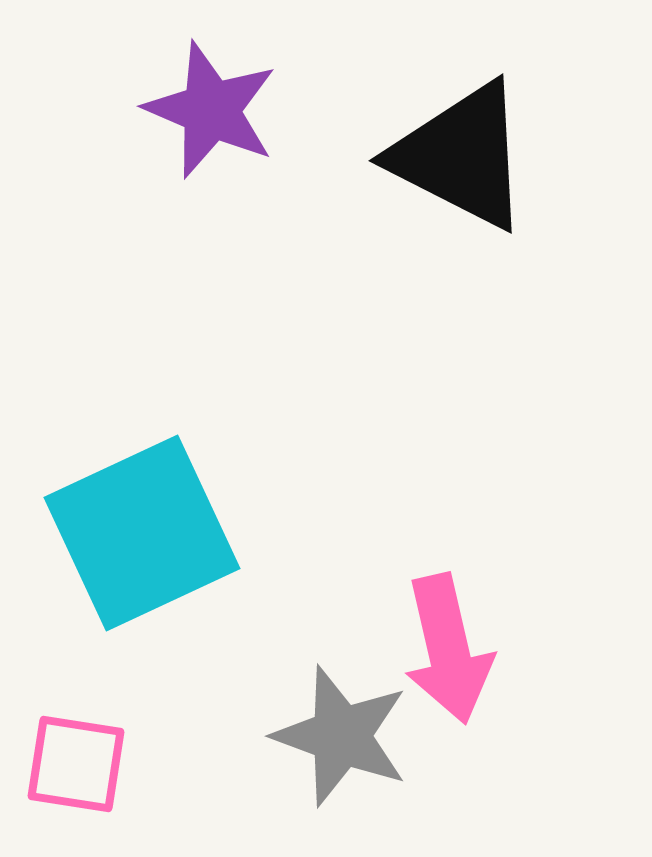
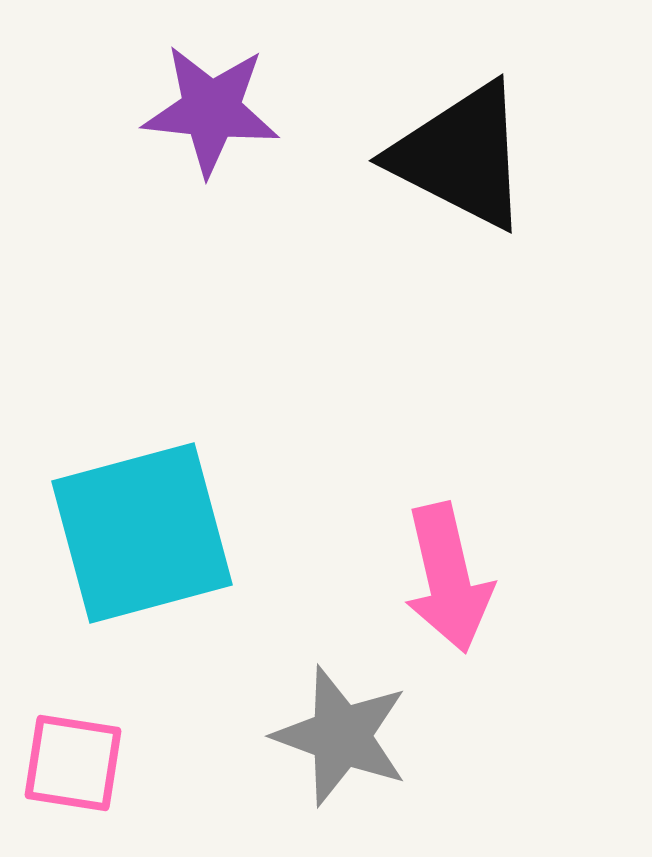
purple star: rotated 17 degrees counterclockwise
cyan square: rotated 10 degrees clockwise
pink arrow: moved 71 px up
pink square: moved 3 px left, 1 px up
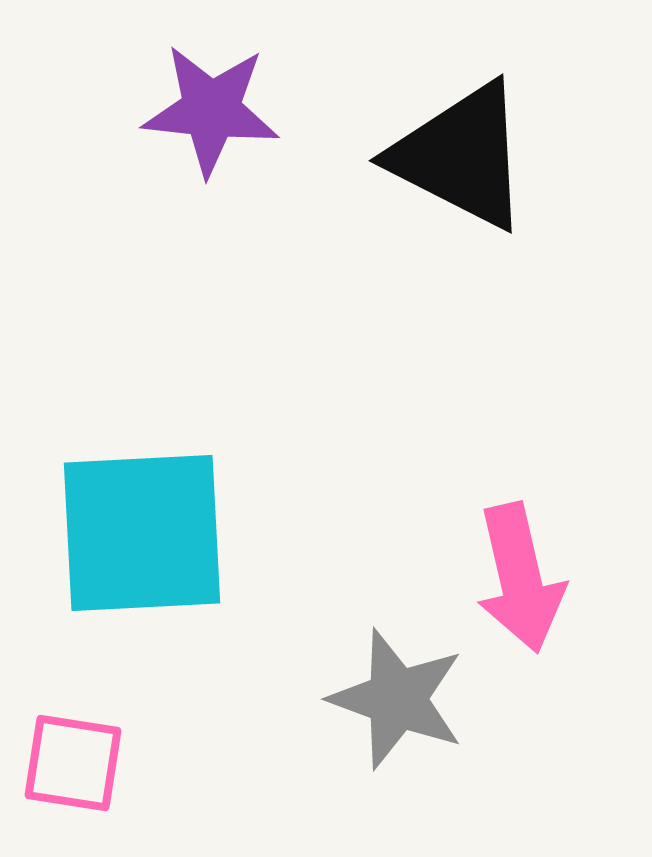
cyan square: rotated 12 degrees clockwise
pink arrow: moved 72 px right
gray star: moved 56 px right, 37 px up
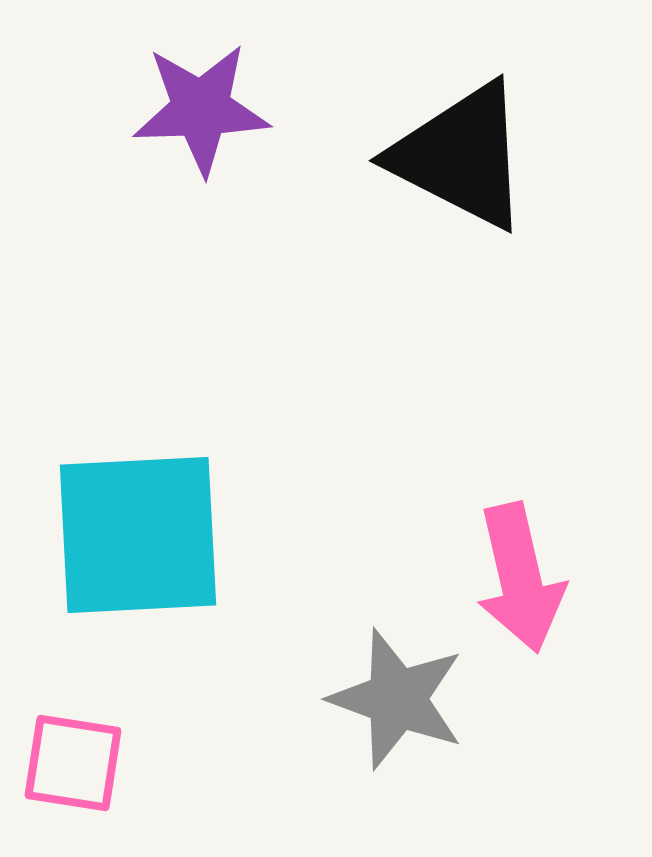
purple star: moved 10 px left, 1 px up; rotated 8 degrees counterclockwise
cyan square: moved 4 px left, 2 px down
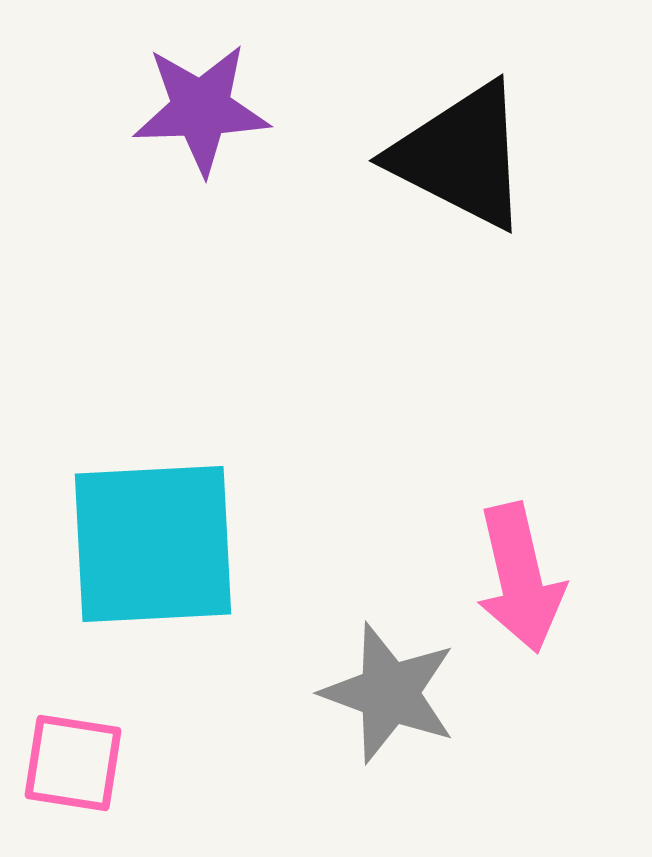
cyan square: moved 15 px right, 9 px down
gray star: moved 8 px left, 6 px up
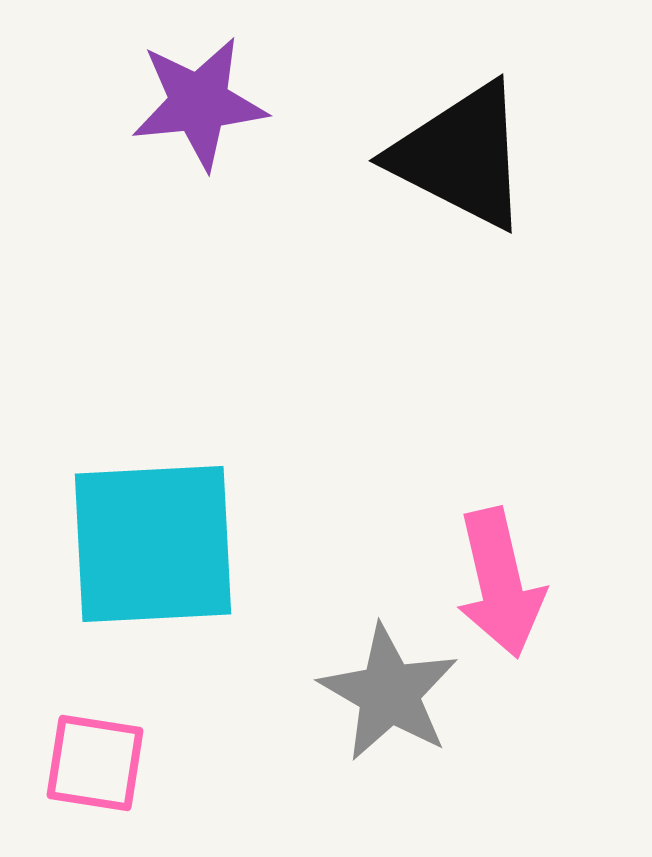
purple star: moved 2 px left, 6 px up; rotated 4 degrees counterclockwise
pink arrow: moved 20 px left, 5 px down
gray star: rotated 10 degrees clockwise
pink square: moved 22 px right
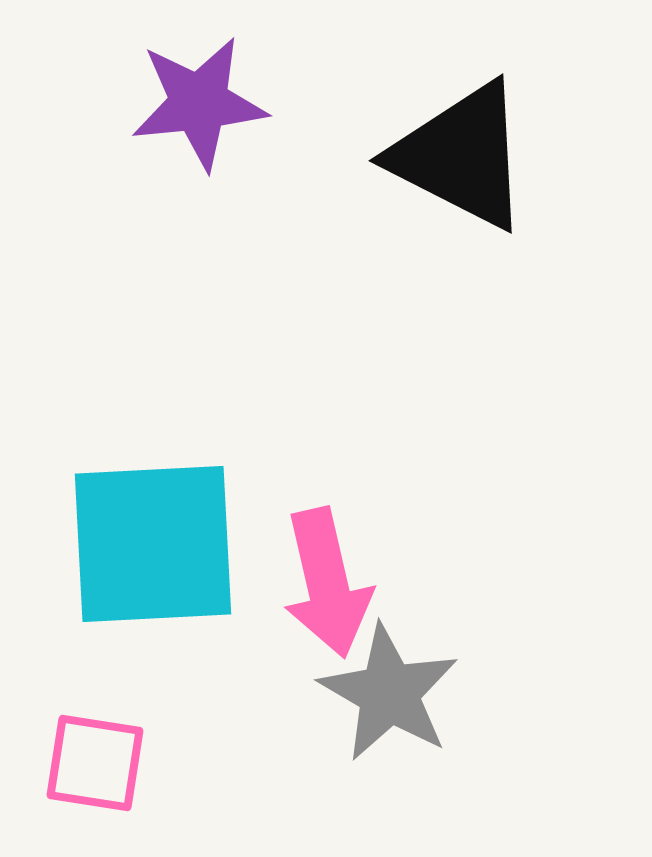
pink arrow: moved 173 px left
